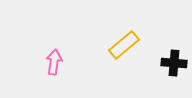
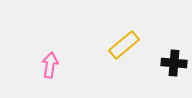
pink arrow: moved 4 px left, 3 px down
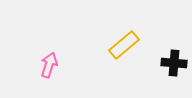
pink arrow: moved 1 px left; rotated 10 degrees clockwise
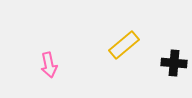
pink arrow: rotated 150 degrees clockwise
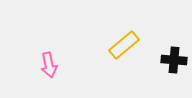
black cross: moved 3 px up
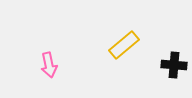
black cross: moved 5 px down
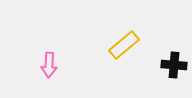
pink arrow: rotated 15 degrees clockwise
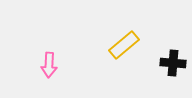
black cross: moved 1 px left, 2 px up
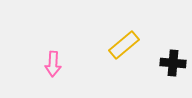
pink arrow: moved 4 px right, 1 px up
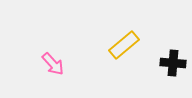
pink arrow: rotated 45 degrees counterclockwise
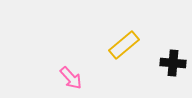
pink arrow: moved 18 px right, 14 px down
